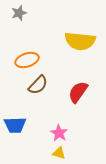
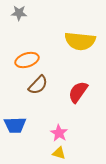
gray star: rotated 21 degrees clockwise
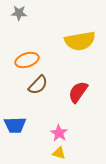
yellow semicircle: rotated 16 degrees counterclockwise
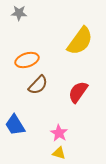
yellow semicircle: rotated 44 degrees counterclockwise
blue trapezoid: rotated 60 degrees clockwise
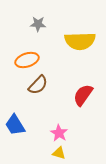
gray star: moved 19 px right, 11 px down
yellow semicircle: rotated 52 degrees clockwise
red semicircle: moved 5 px right, 3 px down
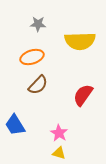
orange ellipse: moved 5 px right, 3 px up
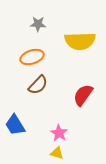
yellow triangle: moved 2 px left
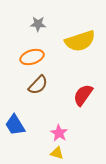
yellow semicircle: rotated 16 degrees counterclockwise
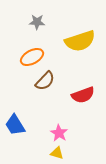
gray star: moved 1 px left, 2 px up
orange ellipse: rotated 10 degrees counterclockwise
brown semicircle: moved 7 px right, 4 px up
red semicircle: rotated 145 degrees counterclockwise
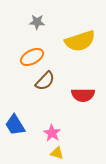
red semicircle: rotated 20 degrees clockwise
pink star: moved 7 px left
